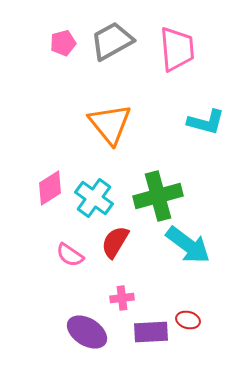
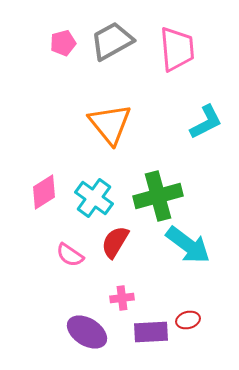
cyan L-shape: rotated 42 degrees counterclockwise
pink diamond: moved 6 px left, 4 px down
red ellipse: rotated 30 degrees counterclockwise
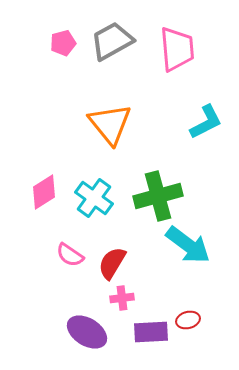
red semicircle: moved 3 px left, 21 px down
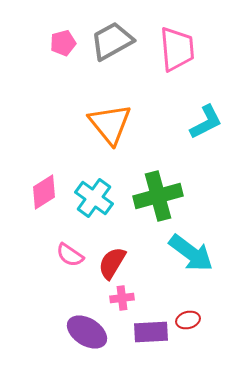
cyan arrow: moved 3 px right, 8 px down
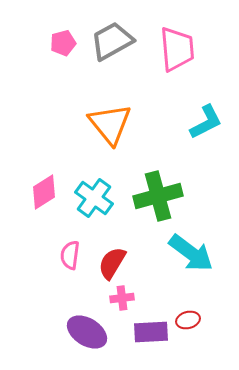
pink semicircle: rotated 64 degrees clockwise
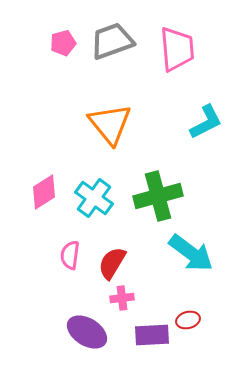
gray trapezoid: rotated 9 degrees clockwise
purple rectangle: moved 1 px right, 3 px down
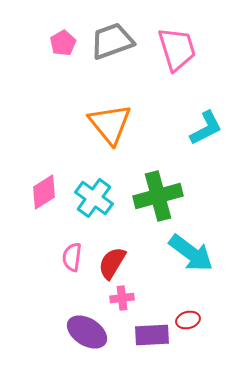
pink pentagon: rotated 15 degrees counterclockwise
pink trapezoid: rotated 12 degrees counterclockwise
cyan L-shape: moved 6 px down
pink semicircle: moved 2 px right, 2 px down
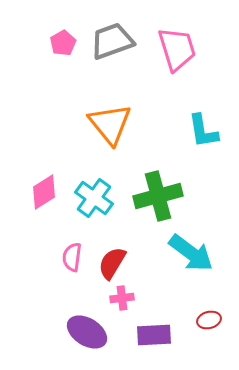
cyan L-shape: moved 3 px left, 3 px down; rotated 108 degrees clockwise
red ellipse: moved 21 px right
purple rectangle: moved 2 px right
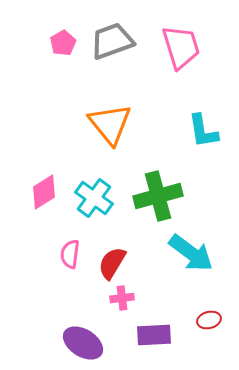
pink trapezoid: moved 4 px right, 2 px up
pink semicircle: moved 2 px left, 3 px up
purple ellipse: moved 4 px left, 11 px down
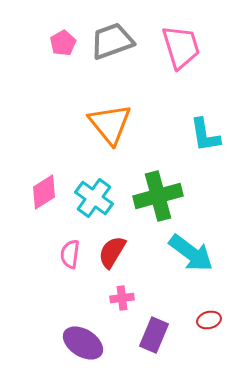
cyan L-shape: moved 2 px right, 4 px down
red semicircle: moved 11 px up
purple rectangle: rotated 64 degrees counterclockwise
